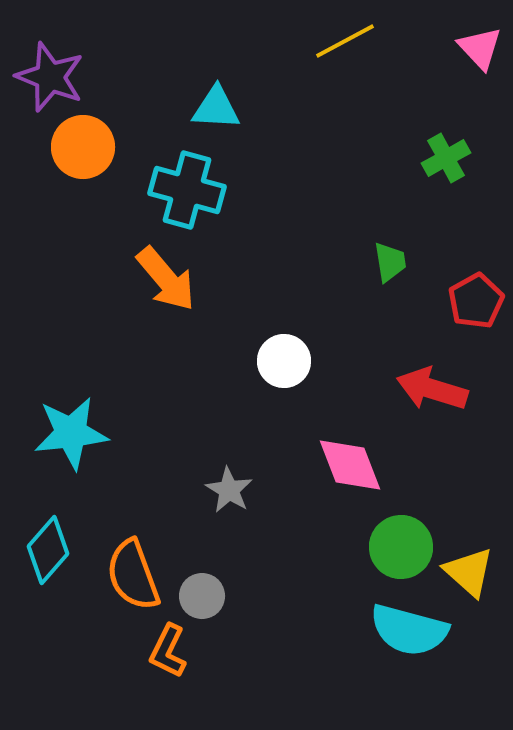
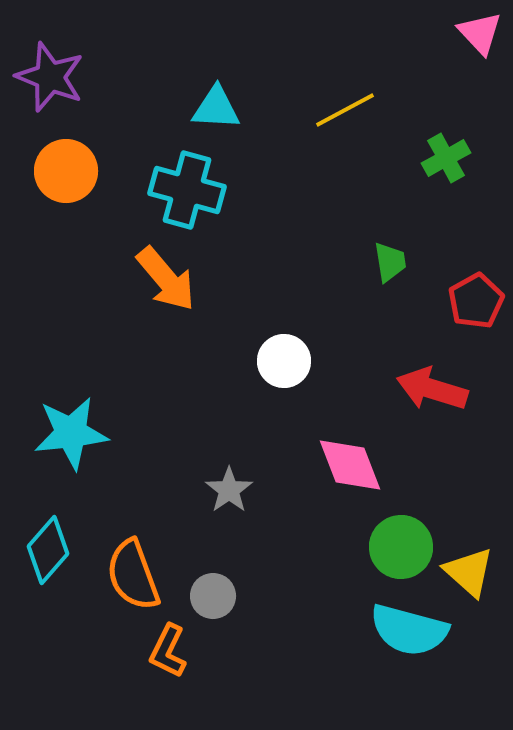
yellow line: moved 69 px down
pink triangle: moved 15 px up
orange circle: moved 17 px left, 24 px down
gray star: rotated 6 degrees clockwise
gray circle: moved 11 px right
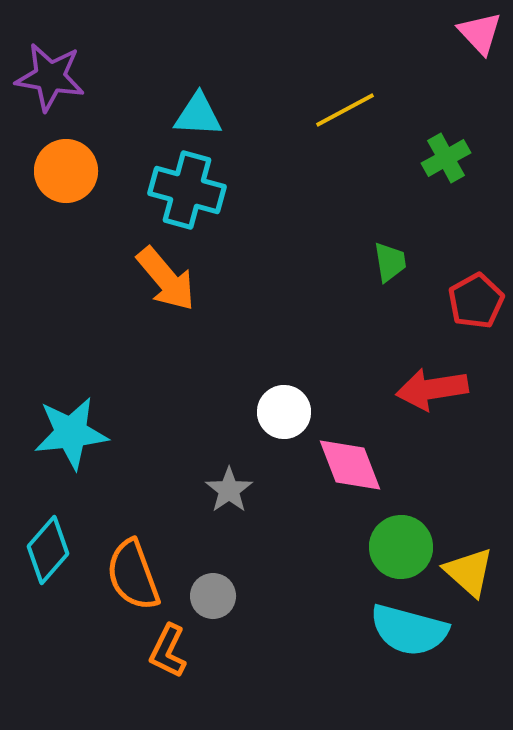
purple star: rotated 12 degrees counterclockwise
cyan triangle: moved 18 px left, 7 px down
white circle: moved 51 px down
red arrow: rotated 26 degrees counterclockwise
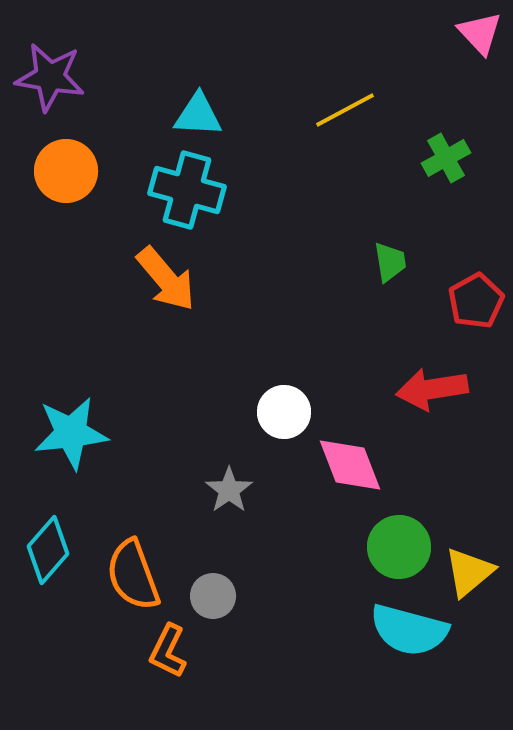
green circle: moved 2 px left
yellow triangle: rotated 38 degrees clockwise
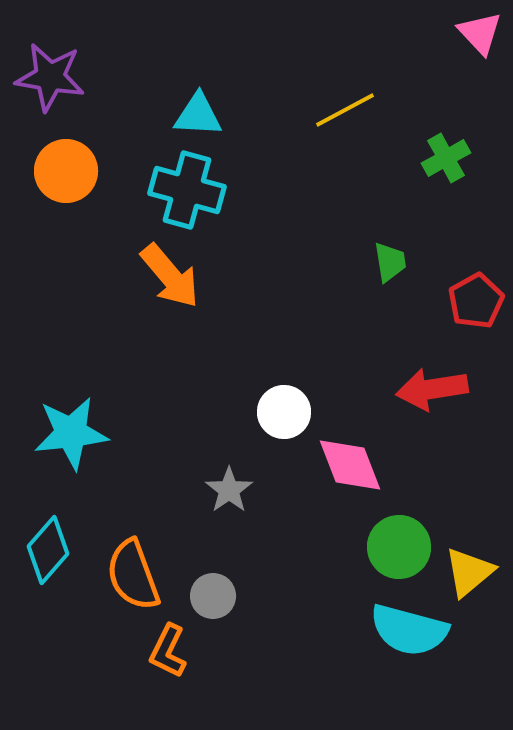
orange arrow: moved 4 px right, 3 px up
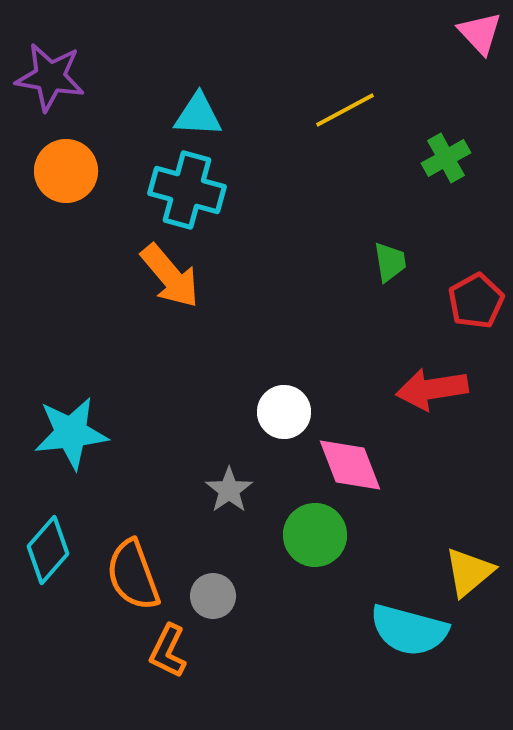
green circle: moved 84 px left, 12 px up
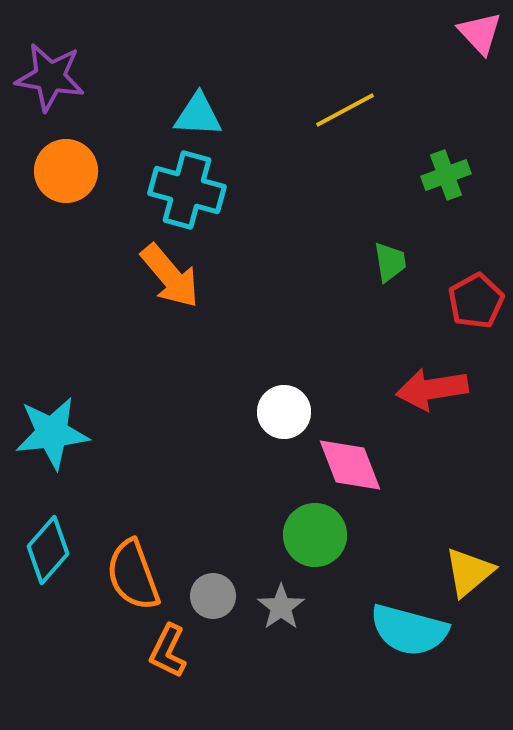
green cross: moved 17 px down; rotated 9 degrees clockwise
cyan star: moved 19 px left
gray star: moved 52 px right, 117 px down
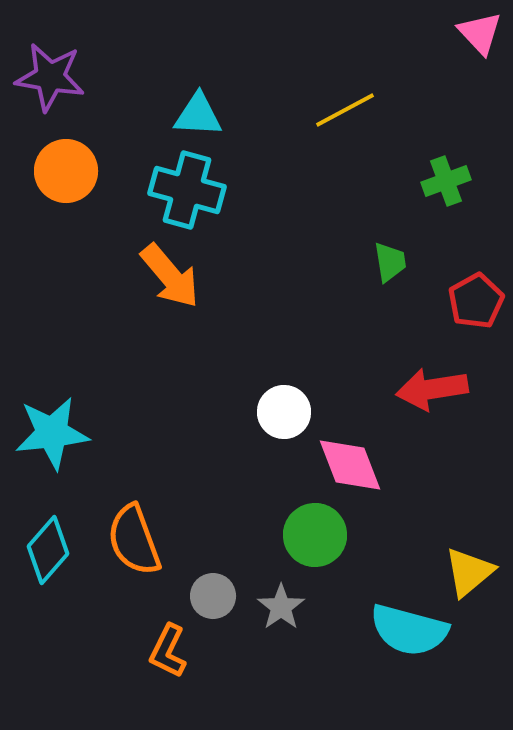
green cross: moved 6 px down
orange semicircle: moved 1 px right, 35 px up
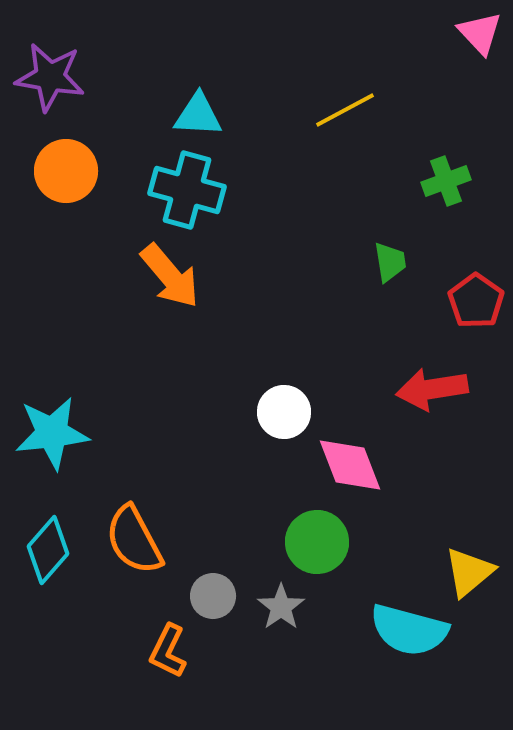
red pentagon: rotated 8 degrees counterclockwise
green circle: moved 2 px right, 7 px down
orange semicircle: rotated 8 degrees counterclockwise
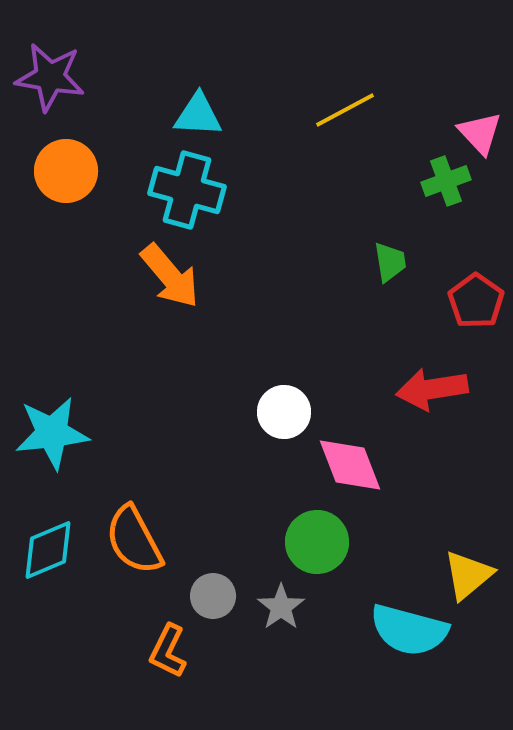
pink triangle: moved 100 px down
cyan diamond: rotated 26 degrees clockwise
yellow triangle: moved 1 px left, 3 px down
